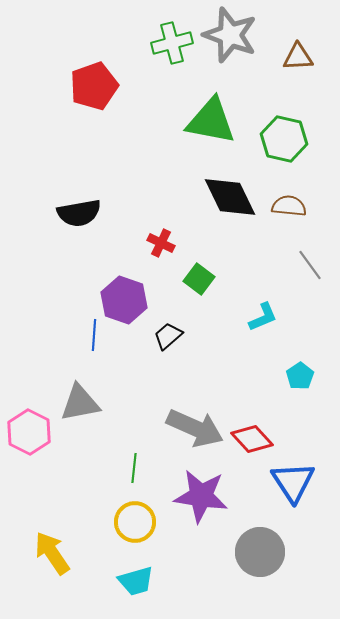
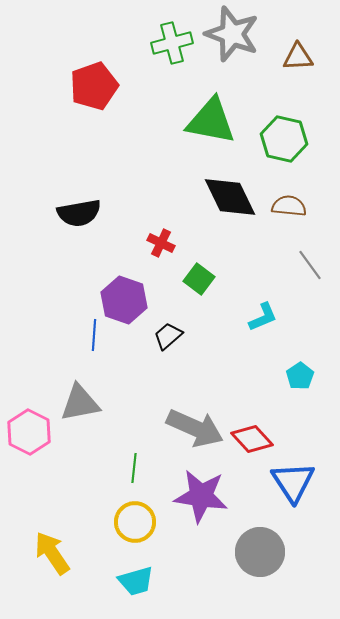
gray star: moved 2 px right, 1 px up
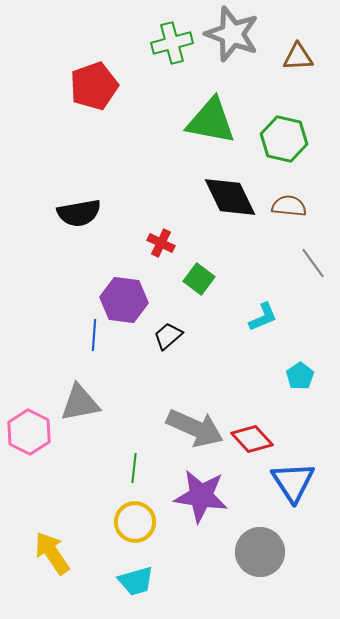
gray line: moved 3 px right, 2 px up
purple hexagon: rotated 12 degrees counterclockwise
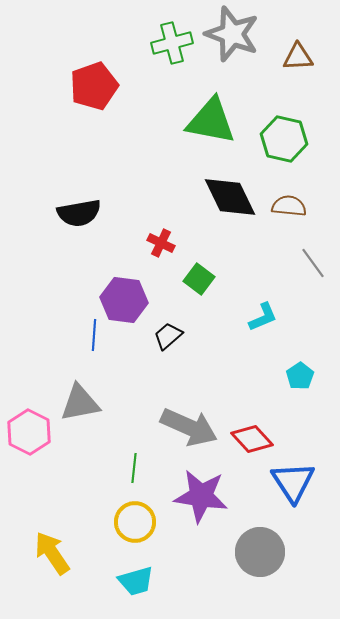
gray arrow: moved 6 px left, 1 px up
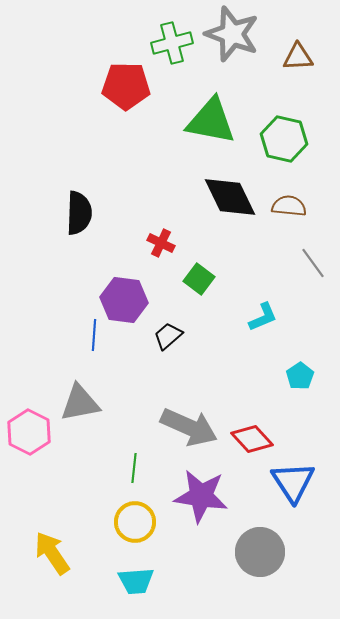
red pentagon: moved 32 px right; rotated 21 degrees clockwise
black semicircle: rotated 78 degrees counterclockwise
cyan trapezoid: rotated 12 degrees clockwise
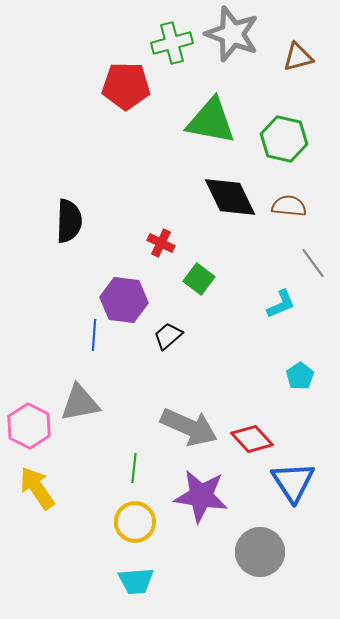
brown triangle: rotated 12 degrees counterclockwise
black semicircle: moved 10 px left, 8 px down
cyan L-shape: moved 18 px right, 13 px up
pink hexagon: moved 6 px up
yellow arrow: moved 15 px left, 65 px up
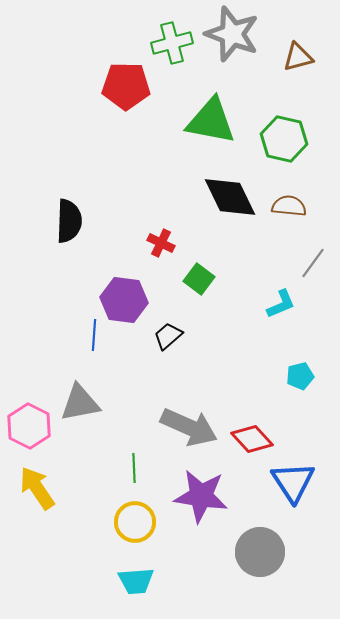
gray line: rotated 72 degrees clockwise
cyan pentagon: rotated 20 degrees clockwise
green line: rotated 8 degrees counterclockwise
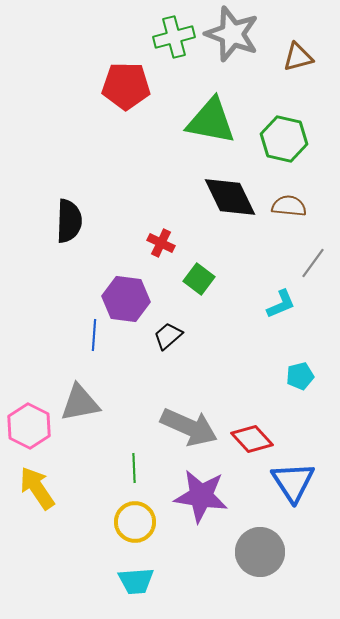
green cross: moved 2 px right, 6 px up
purple hexagon: moved 2 px right, 1 px up
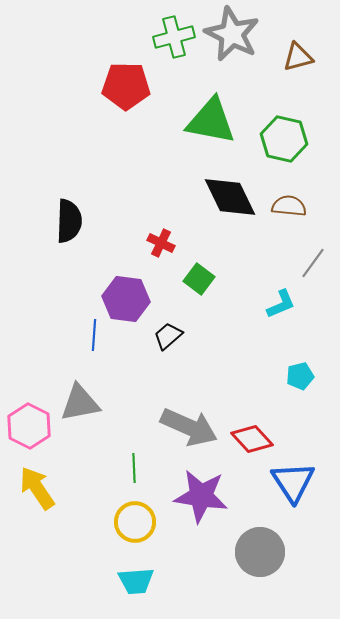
gray star: rotated 6 degrees clockwise
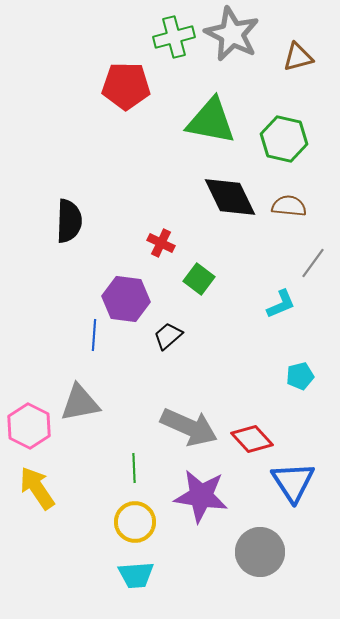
cyan trapezoid: moved 6 px up
